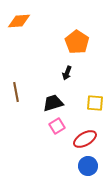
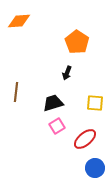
brown line: rotated 18 degrees clockwise
red ellipse: rotated 10 degrees counterclockwise
blue circle: moved 7 px right, 2 px down
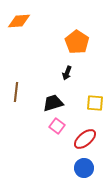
pink square: rotated 21 degrees counterclockwise
blue circle: moved 11 px left
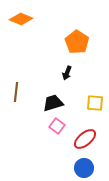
orange diamond: moved 2 px right, 2 px up; rotated 25 degrees clockwise
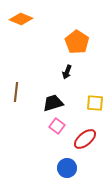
black arrow: moved 1 px up
blue circle: moved 17 px left
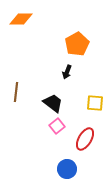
orange diamond: rotated 20 degrees counterclockwise
orange pentagon: moved 2 px down; rotated 10 degrees clockwise
black trapezoid: rotated 55 degrees clockwise
pink square: rotated 14 degrees clockwise
red ellipse: rotated 20 degrees counterclockwise
blue circle: moved 1 px down
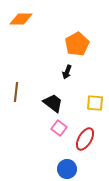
pink square: moved 2 px right, 2 px down; rotated 14 degrees counterclockwise
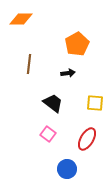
black arrow: moved 1 px right, 1 px down; rotated 120 degrees counterclockwise
brown line: moved 13 px right, 28 px up
pink square: moved 11 px left, 6 px down
red ellipse: moved 2 px right
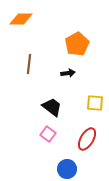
black trapezoid: moved 1 px left, 4 px down
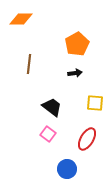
black arrow: moved 7 px right
